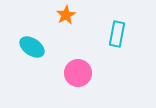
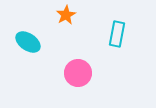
cyan ellipse: moved 4 px left, 5 px up
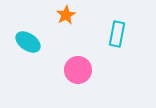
pink circle: moved 3 px up
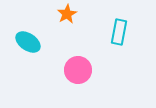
orange star: moved 1 px right, 1 px up
cyan rectangle: moved 2 px right, 2 px up
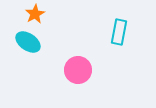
orange star: moved 32 px left
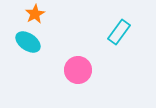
cyan rectangle: rotated 25 degrees clockwise
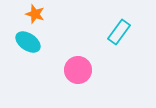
orange star: rotated 24 degrees counterclockwise
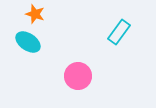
pink circle: moved 6 px down
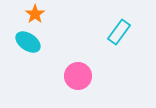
orange star: rotated 18 degrees clockwise
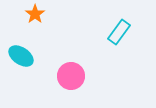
cyan ellipse: moved 7 px left, 14 px down
pink circle: moved 7 px left
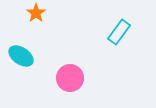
orange star: moved 1 px right, 1 px up
pink circle: moved 1 px left, 2 px down
